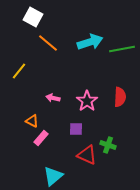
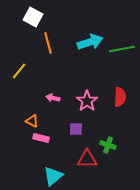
orange line: rotated 35 degrees clockwise
pink rectangle: rotated 63 degrees clockwise
red triangle: moved 4 px down; rotated 25 degrees counterclockwise
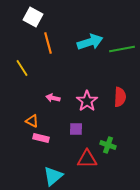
yellow line: moved 3 px right, 3 px up; rotated 72 degrees counterclockwise
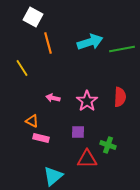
purple square: moved 2 px right, 3 px down
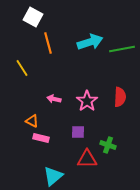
pink arrow: moved 1 px right, 1 px down
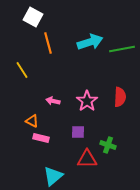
yellow line: moved 2 px down
pink arrow: moved 1 px left, 2 px down
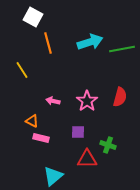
red semicircle: rotated 12 degrees clockwise
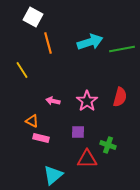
cyan triangle: moved 1 px up
